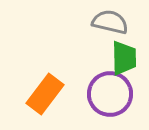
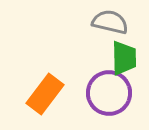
purple circle: moved 1 px left, 1 px up
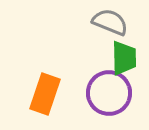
gray semicircle: rotated 9 degrees clockwise
orange rectangle: rotated 18 degrees counterclockwise
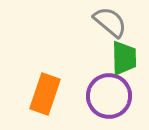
gray semicircle: rotated 18 degrees clockwise
purple circle: moved 3 px down
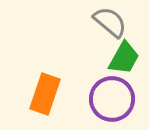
green trapezoid: rotated 30 degrees clockwise
purple circle: moved 3 px right, 3 px down
